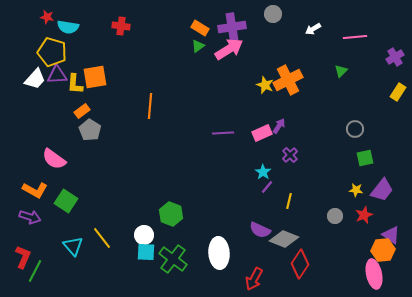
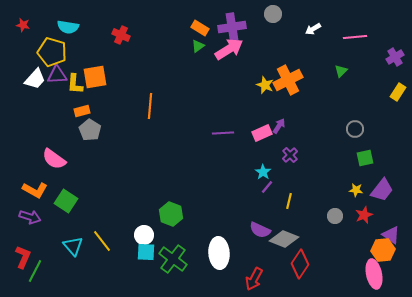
red star at (47, 17): moved 24 px left, 8 px down
red cross at (121, 26): moved 9 px down; rotated 18 degrees clockwise
orange rectangle at (82, 111): rotated 21 degrees clockwise
yellow line at (102, 238): moved 3 px down
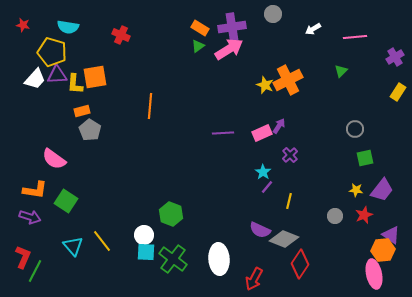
orange L-shape at (35, 190): rotated 20 degrees counterclockwise
white ellipse at (219, 253): moved 6 px down
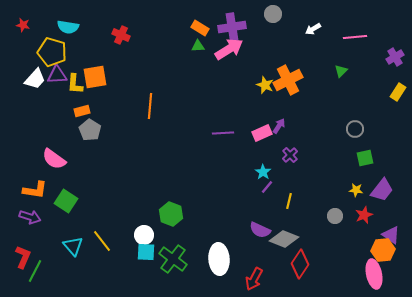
green triangle at (198, 46): rotated 32 degrees clockwise
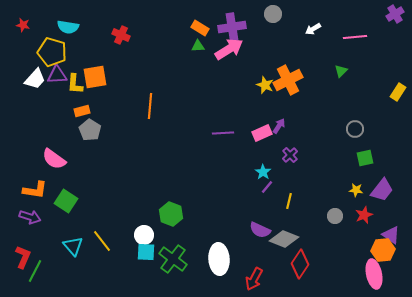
purple cross at (395, 57): moved 43 px up
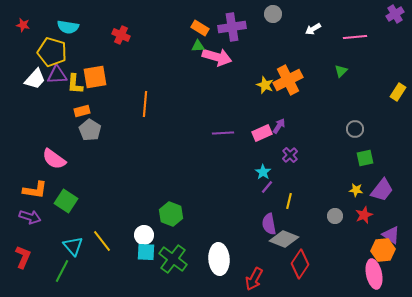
pink arrow at (229, 49): moved 12 px left, 8 px down; rotated 48 degrees clockwise
orange line at (150, 106): moved 5 px left, 2 px up
purple semicircle at (260, 230): moved 9 px right, 6 px up; rotated 55 degrees clockwise
green line at (35, 271): moved 27 px right
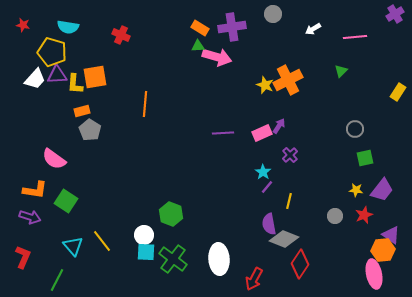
green line at (62, 271): moved 5 px left, 9 px down
